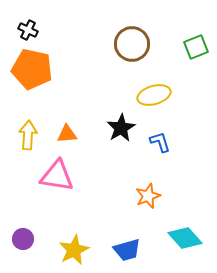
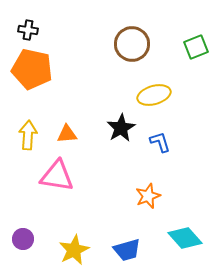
black cross: rotated 18 degrees counterclockwise
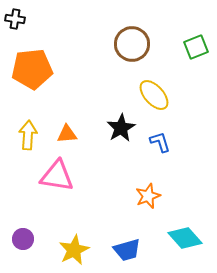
black cross: moved 13 px left, 11 px up
orange pentagon: rotated 18 degrees counterclockwise
yellow ellipse: rotated 64 degrees clockwise
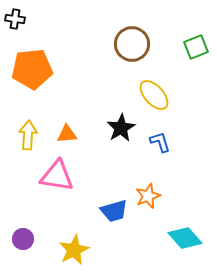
blue trapezoid: moved 13 px left, 39 px up
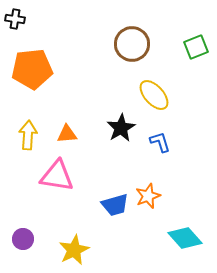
blue trapezoid: moved 1 px right, 6 px up
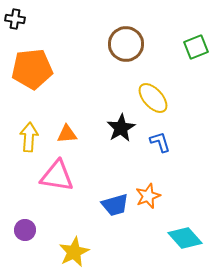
brown circle: moved 6 px left
yellow ellipse: moved 1 px left, 3 px down
yellow arrow: moved 1 px right, 2 px down
purple circle: moved 2 px right, 9 px up
yellow star: moved 2 px down
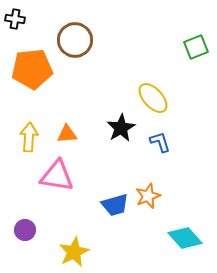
brown circle: moved 51 px left, 4 px up
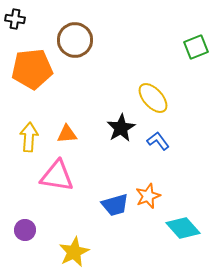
blue L-shape: moved 2 px left, 1 px up; rotated 20 degrees counterclockwise
cyan diamond: moved 2 px left, 10 px up
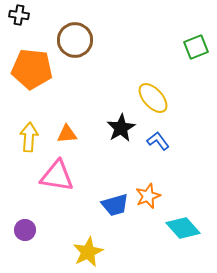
black cross: moved 4 px right, 4 px up
orange pentagon: rotated 12 degrees clockwise
yellow star: moved 14 px right
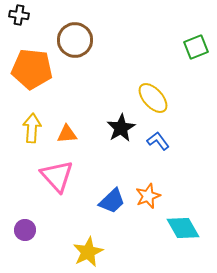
yellow arrow: moved 3 px right, 9 px up
pink triangle: rotated 39 degrees clockwise
blue trapezoid: moved 3 px left, 4 px up; rotated 28 degrees counterclockwise
cyan diamond: rotated 12 degrees clockwise
